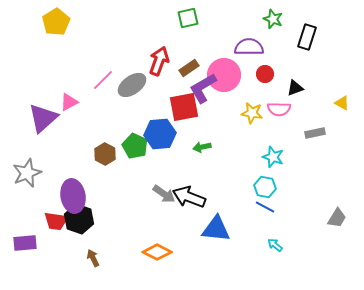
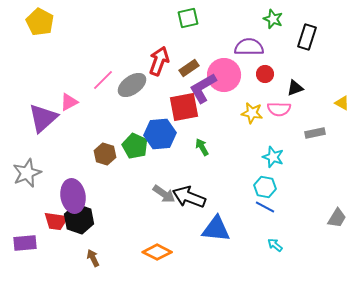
yellow pentagon: moved 16 px left; rotated 12 degrees counterclockwise
green arrow: rotated 72 degrees clockwise
brown hexagon: rotated 10 degrees counterclockwise
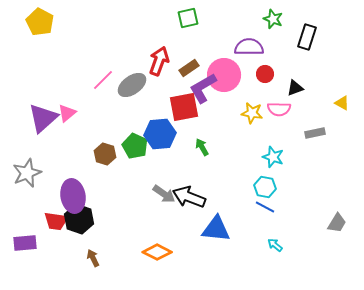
pink triangle: moved 2 px left, 11 px down; rotated 12 degrees counterclockwise
gray trapezoid: moved 5 px down
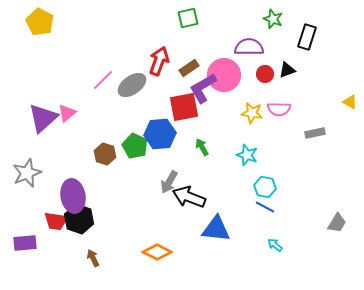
black triangle: moved 8 px left, 18 px up
yellow triangle: moved 8 px right, 1 px up
cyan star: moved 26 px left, 2 px up
gray arrow: moved 5 px right, 12 px up; rotated 85 degrees clockwise
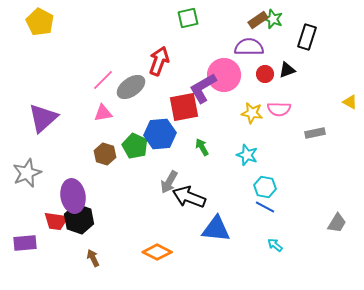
brown rectangle: moved 69 px right, 48 px up
gray ellipse: moved 1 px left, 2 px down
pink triangle: moved 36 px right; rotated 30 degrees clockwise
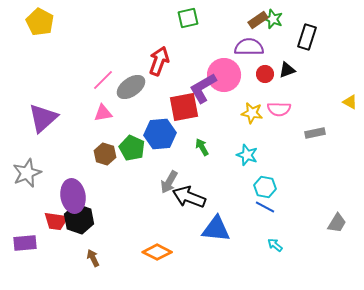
green pentagon: moved 3 px left, 2 px down
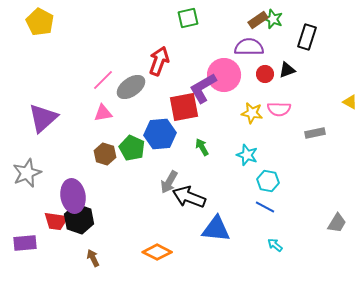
cyan hexagon: moved 3 px right, 6 px up
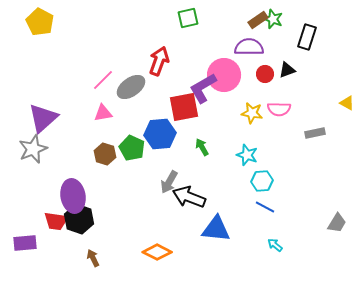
yellow triangle: moved 3 px left, 1 px down
gray star: moved 6 px right, 24 px up
cyan hexagon: moved 6 px left; rotated 15 degrees counterclockwise
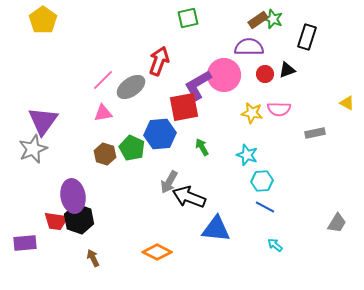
yellow pentagon: moved 3 px right, 2 px up; rotated 8 degrees clockwise
purple L-shape: moved 5 px left, 3 px up
purple triangle: moved 3 px down; rotated 12 degrees counterclockwise
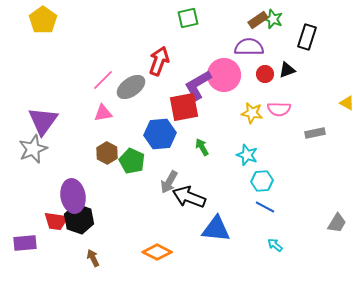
green pentagon: moved 13 px down
brown hexagon: moved 2 px right, 1 px up; rotated 10 degrees clockwise
